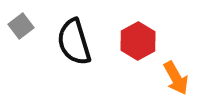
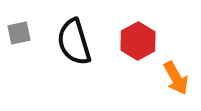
gray square: moved 2 px left, 7 px down; rotated 25 degrees clockwise
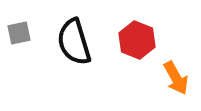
red hexagon: moved 1 px left, 1 px up; rotated 9 degrees counterclockwise
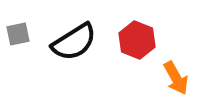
gray square: moved 1 px left, 1 px down
black semicircle: rotated 105 degrees counterclockwise
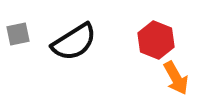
red hexagon: moved 19 px right
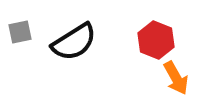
gray square: moved 2 px right, 2 px up
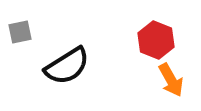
black semicircle: moved 7 px left, 24 px down
orange arrow: moved 5 px left, 2 px down
